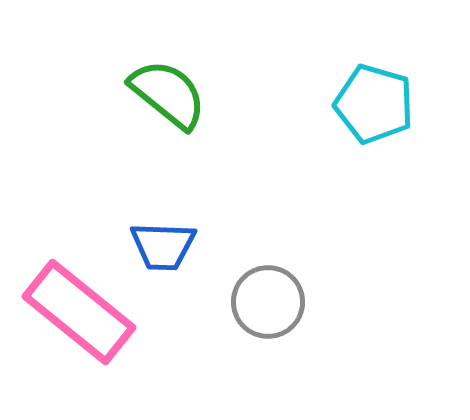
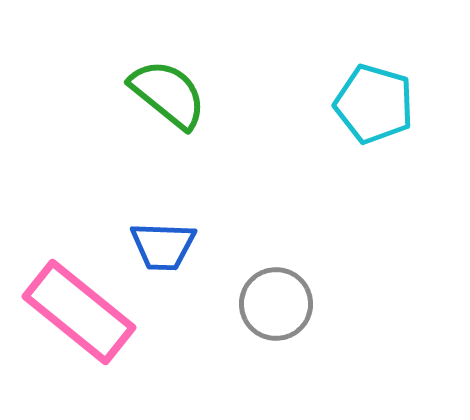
gray circle: moved 8 px right, 2 px down
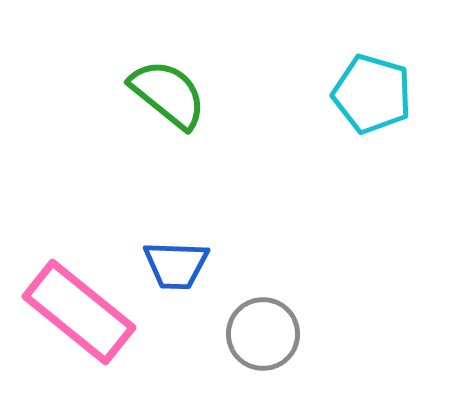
cyan pentagon: moved 2 px left, 10 px up
blue trapezoid: moved 13 px right, 19 px down
gray circle: moved 13 px left, 30 px down
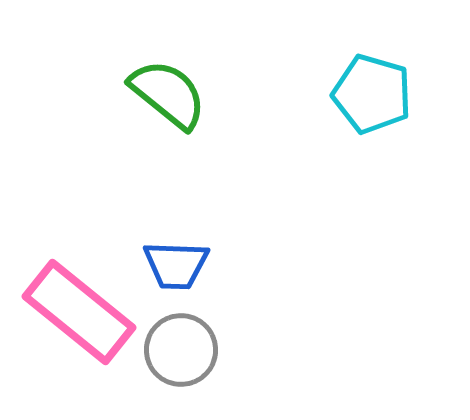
gray circle: moved 82 px left, 16 px down
